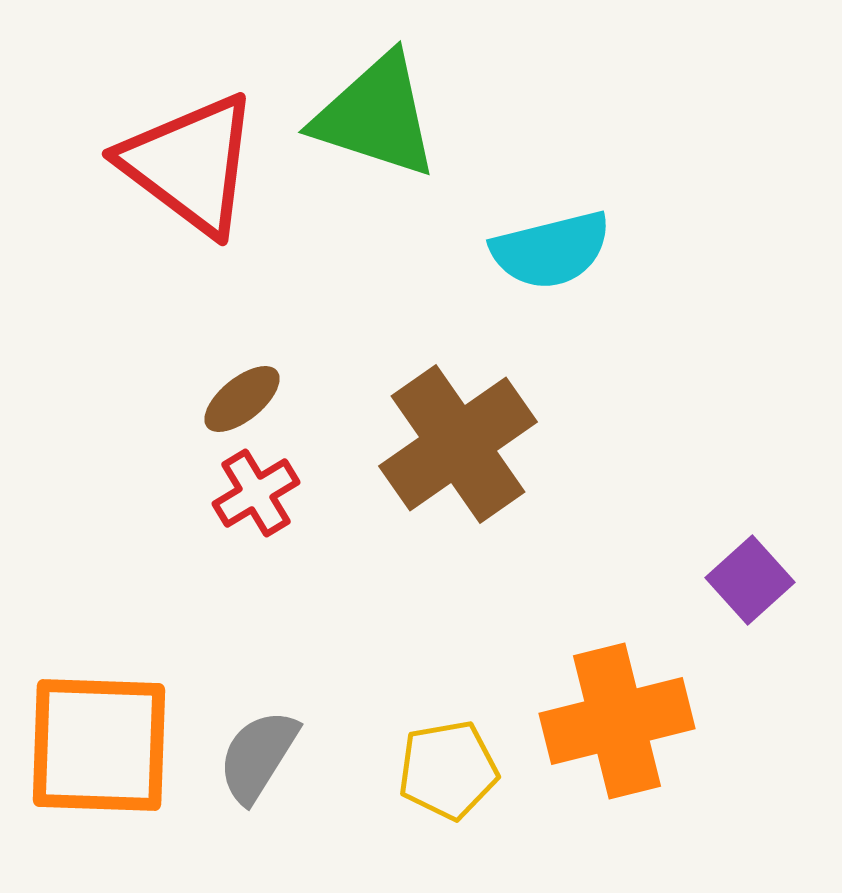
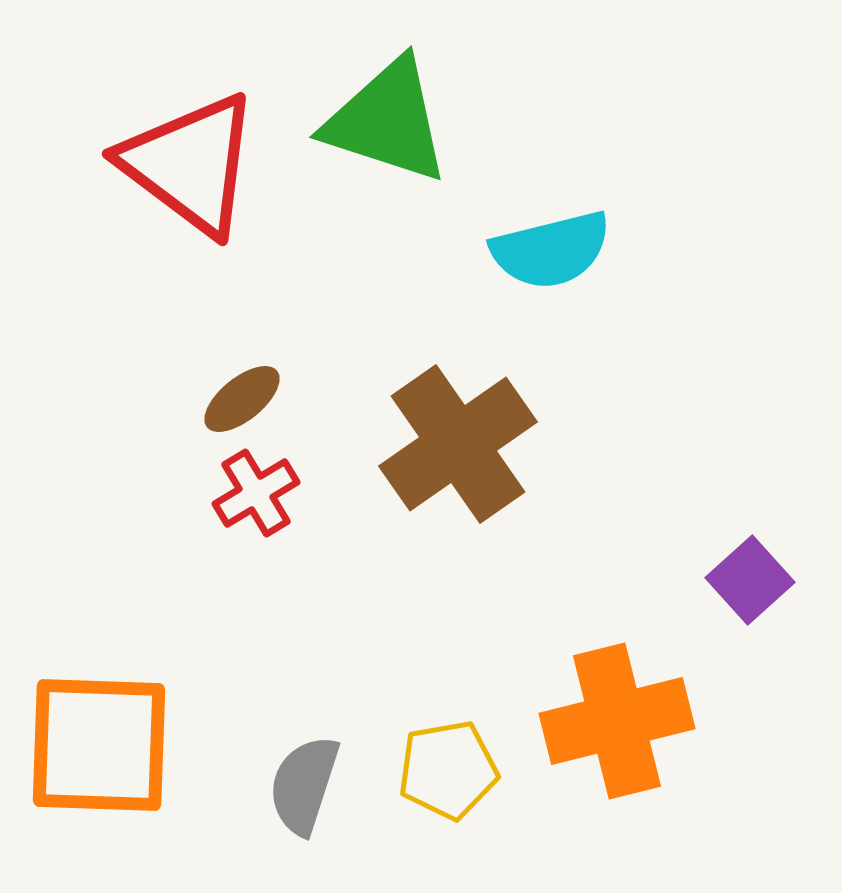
green triangle: moved 11 px right, 5 px down
gray semicircle: moved 46 px right, 29 px down; rotated 14 degrees counterclockwise
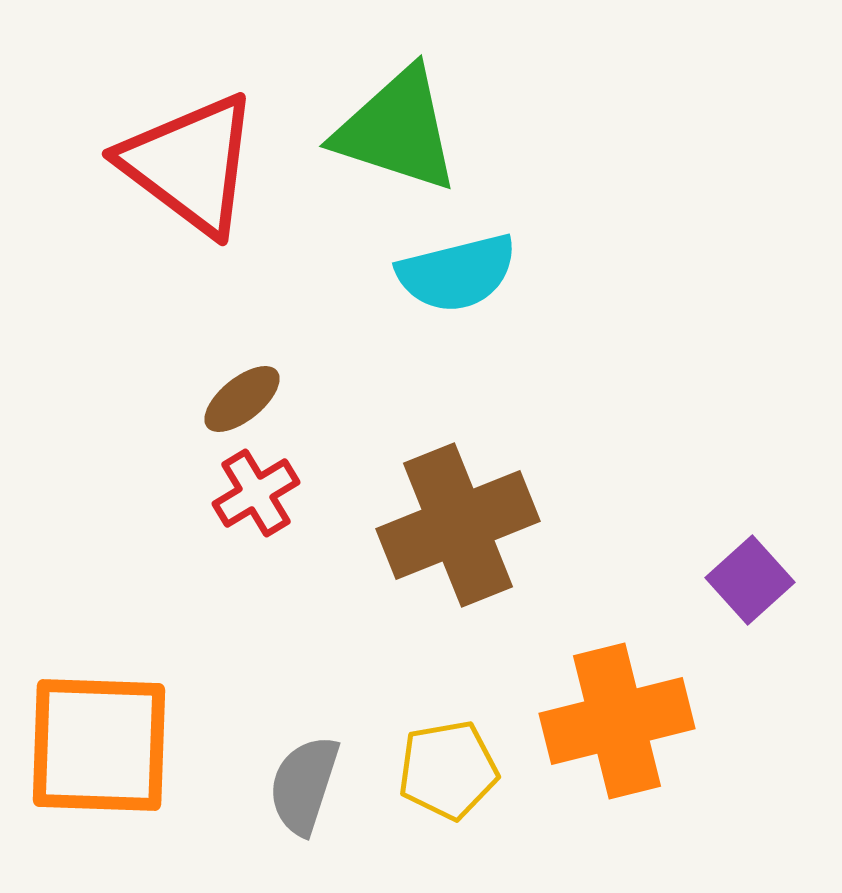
green triangle: moved 10 px right, 9 px down
cyan semicircle: moved 94 px left, 23 px down
brown cross: moved 81 px down; rotated 13 degrees clockwise
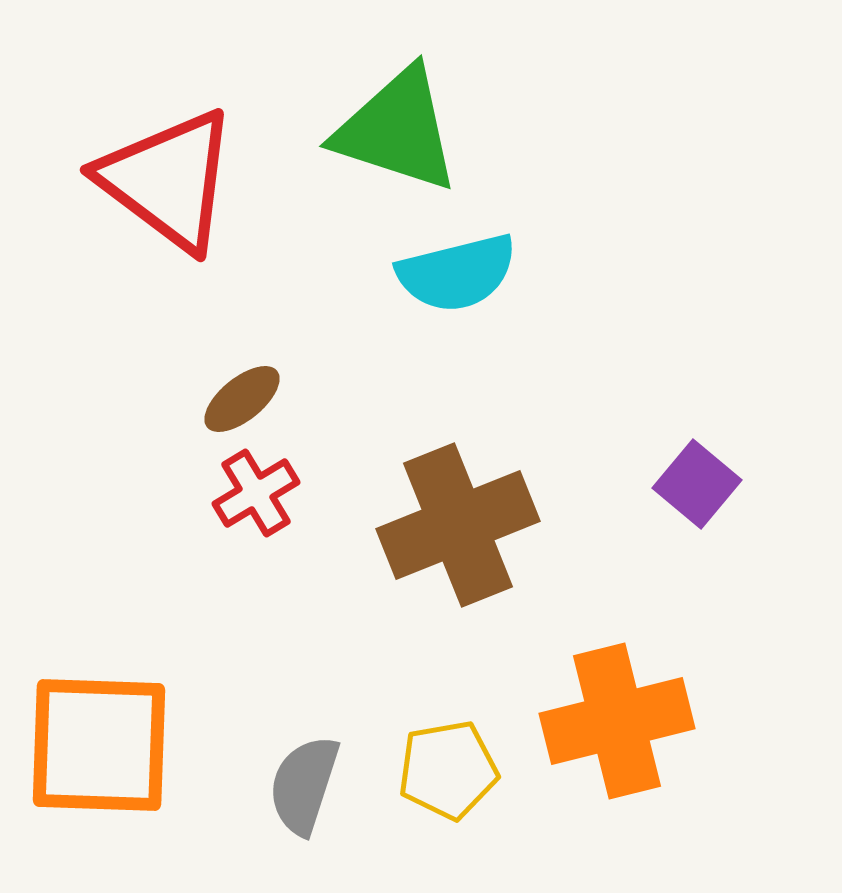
red triangle: moved 22 px left, 16 px down
purple square: moved 53 px left, 96 px up; rotated 8 degrees counterclockwise
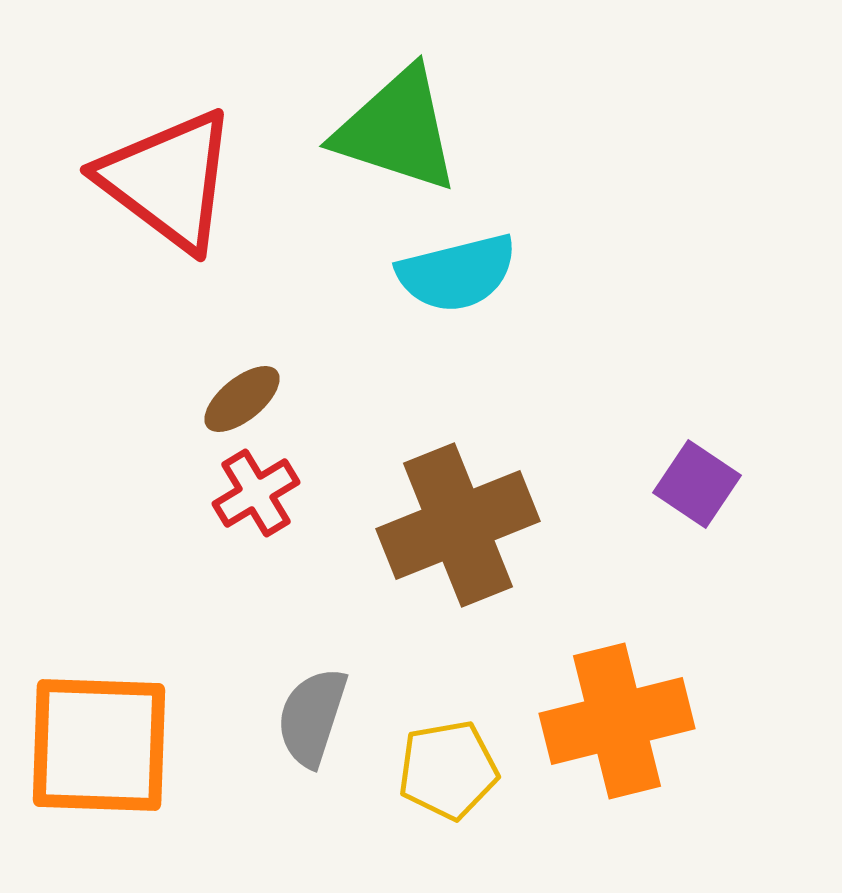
purple square: rotated 6 degrees counterclockwise
gray semicircle: moved 8 px right, 68 px up
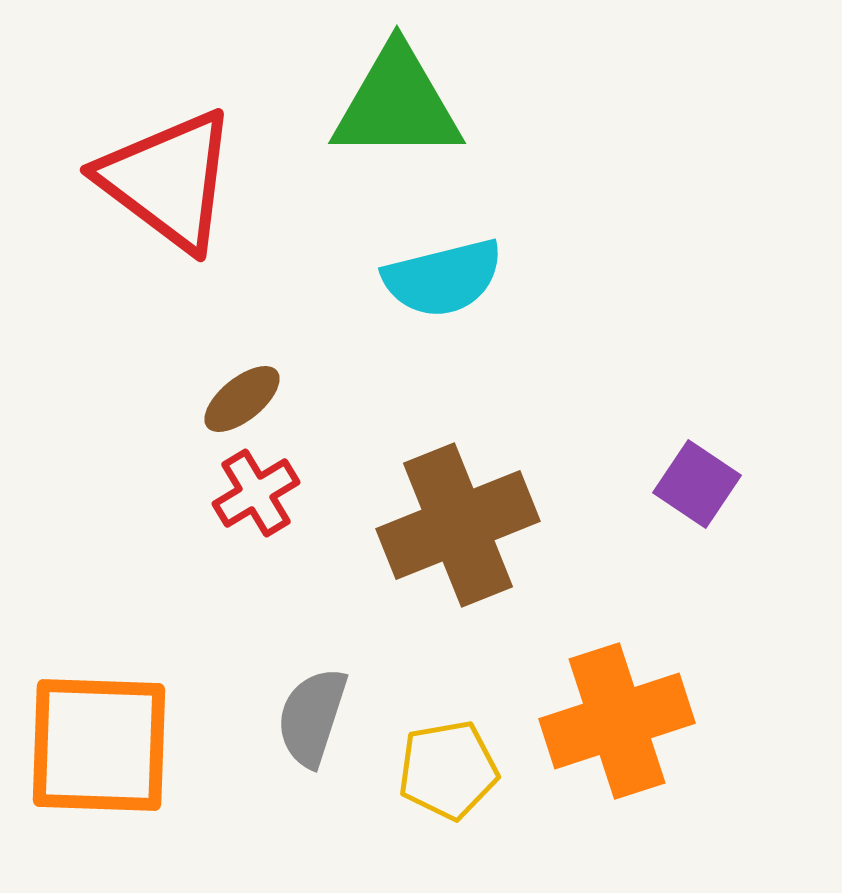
green triangle: moved 26 px up; rotated 18 degrees counterclockwise
cyan semicircle: moved 14 px left, 5 px down
orange cross: rotated 4 degrees counterclockwise
